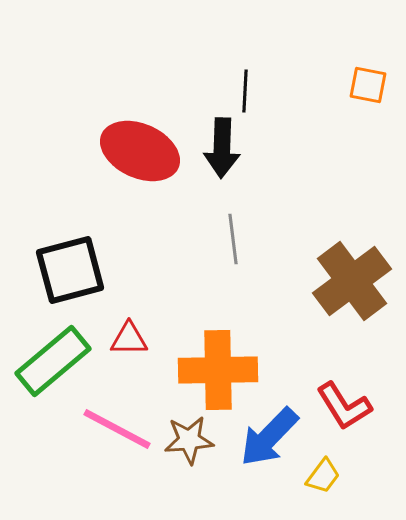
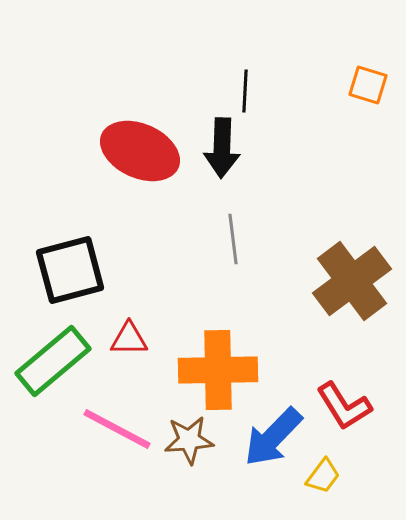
orange square: rotated 6 degrees clockwise
blue arrow: moved 4 px right
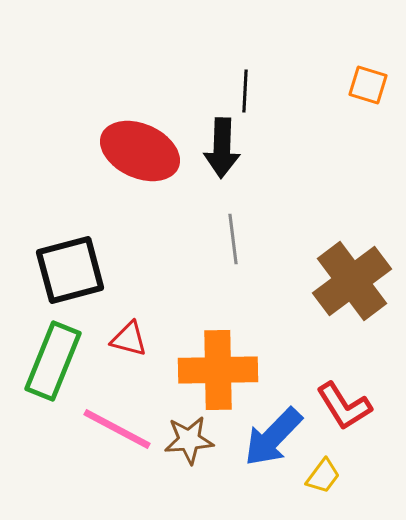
red triangle: rotated 15 degrees clockwise
green rectangle: rotated 28 degrees counterclockwise
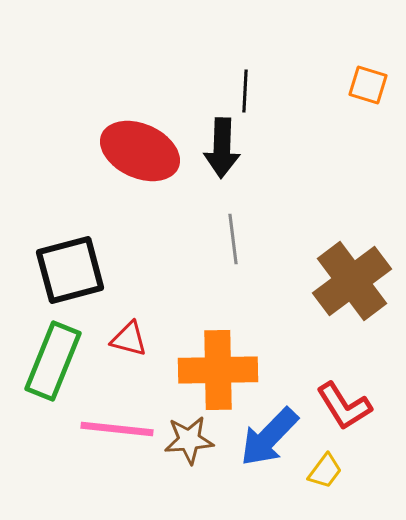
pink line: rotated 22 degrees counterclockwise
blue arrow: moved 4 px left
yellow trapezoid: moved 2 px right, 5 px up
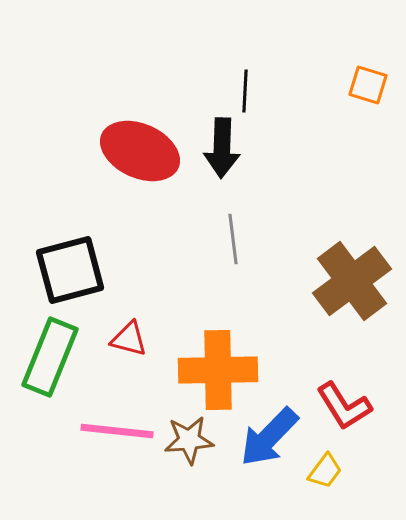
green rectangle: moved 3 px left, 4 px up
pink line: moved 2 px down
